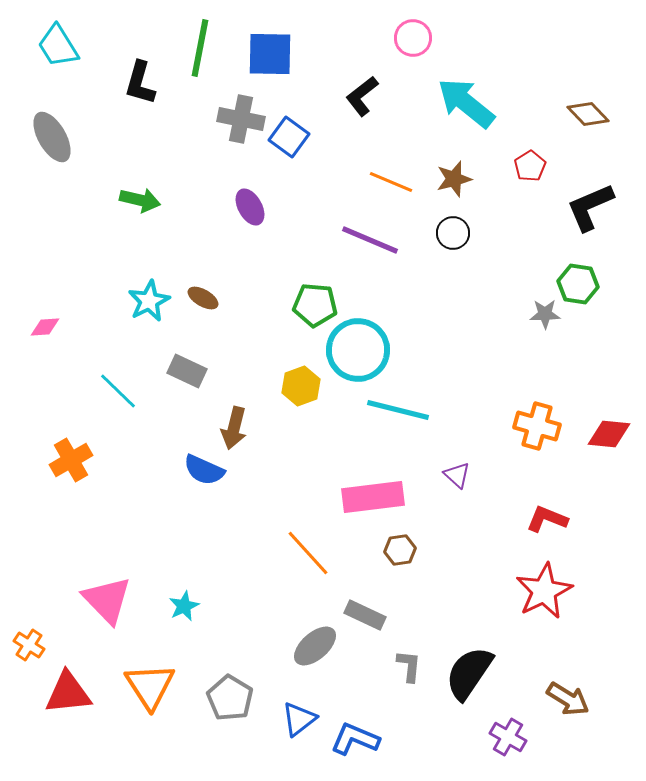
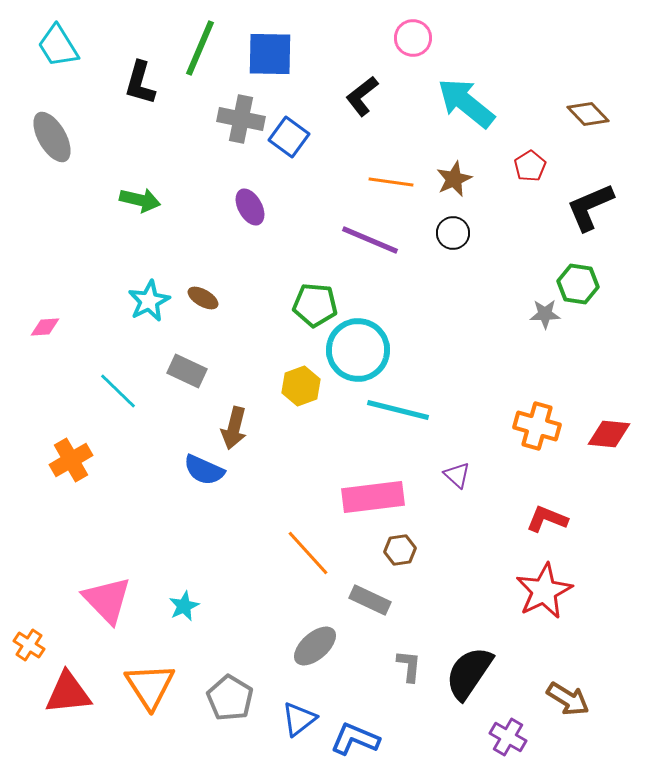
green line at (200, 48): rotated 12 degrees clockwise
brown star at (454, 179): rotated 9 degrees counterclockwise
orange line at (391, 182): rotated 15 degrees counterclockwise
gray rectangle at (365, 615): moved 5 px right, 15 px up
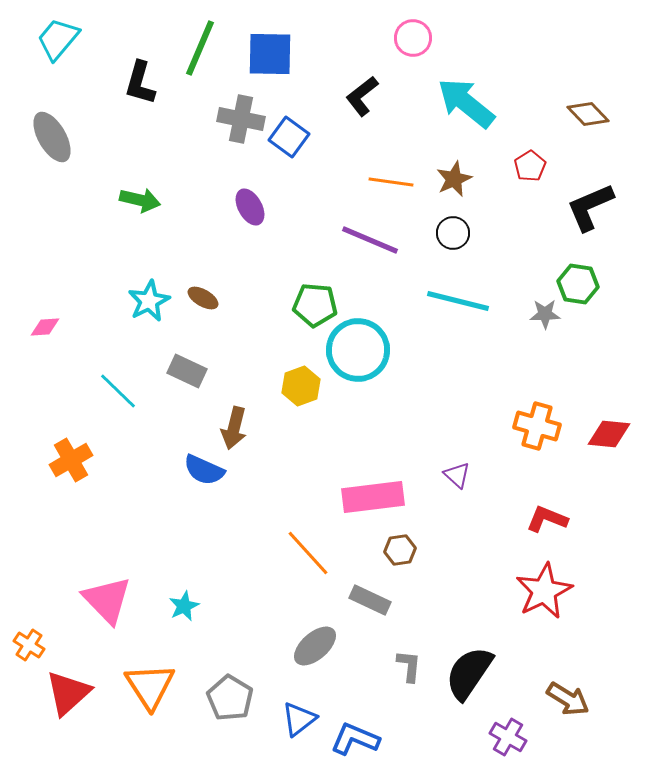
cyan trapezoid at (58, 46): moved 7 px up; rotated 72 degrees clockwise
cyan line at (398, 410): moved 60 px right, 109 px up
red triangle at (68, 693): rotated 36 degrees counterclockwise
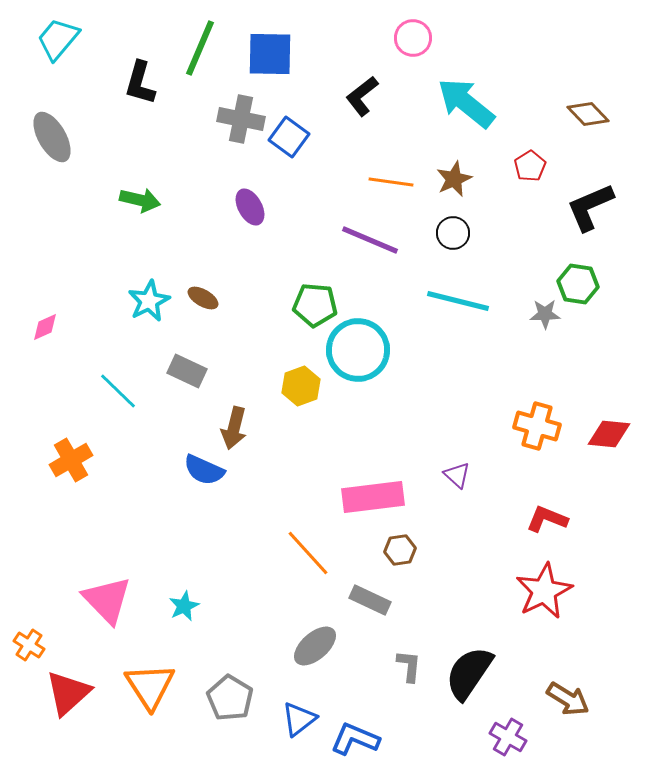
pink diamond at (45, 327): rotated 20 degrees counterclockwise
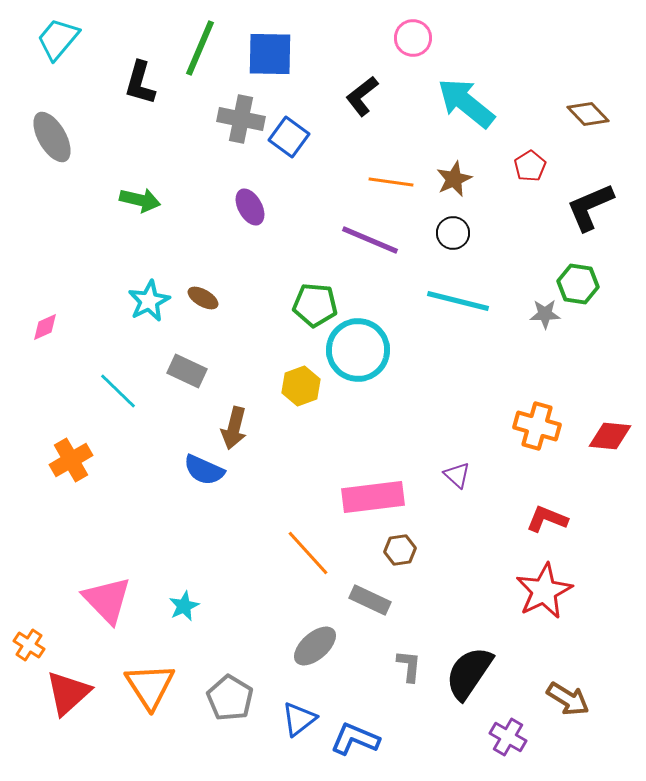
red diamond at (609, 434): moved 1 px right, 2 px down
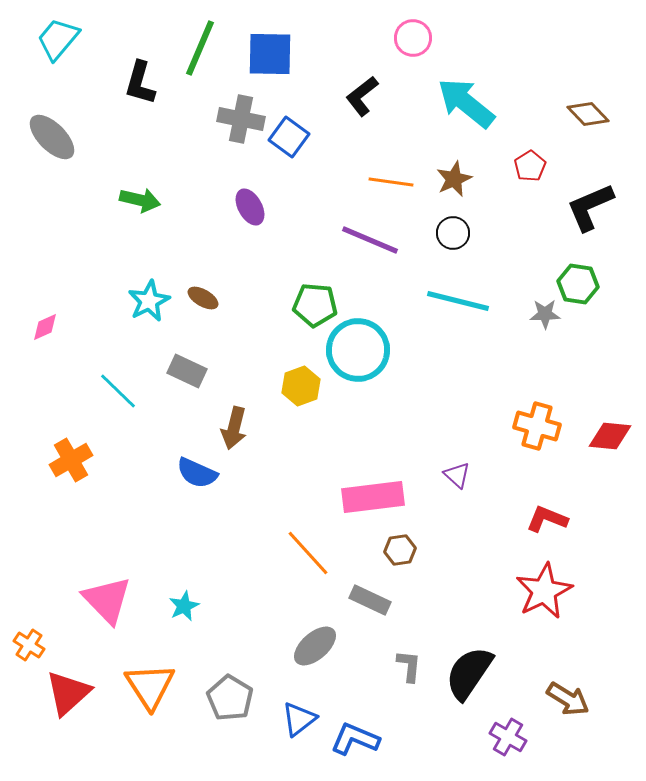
gray ellipse at (52, 137): rotated 15 degrees counterclockwise
blue semicircle at (204, 470): moved 7 px left, 3 px down
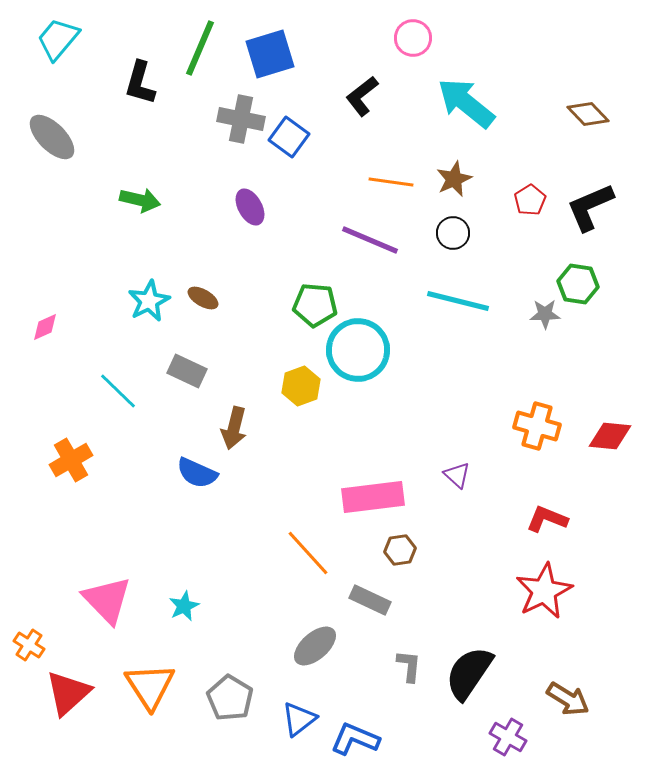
blue square at (270, 54): rotated 18 degrees counterclockwise
red pentagon at (530, 166): moved 34 px down
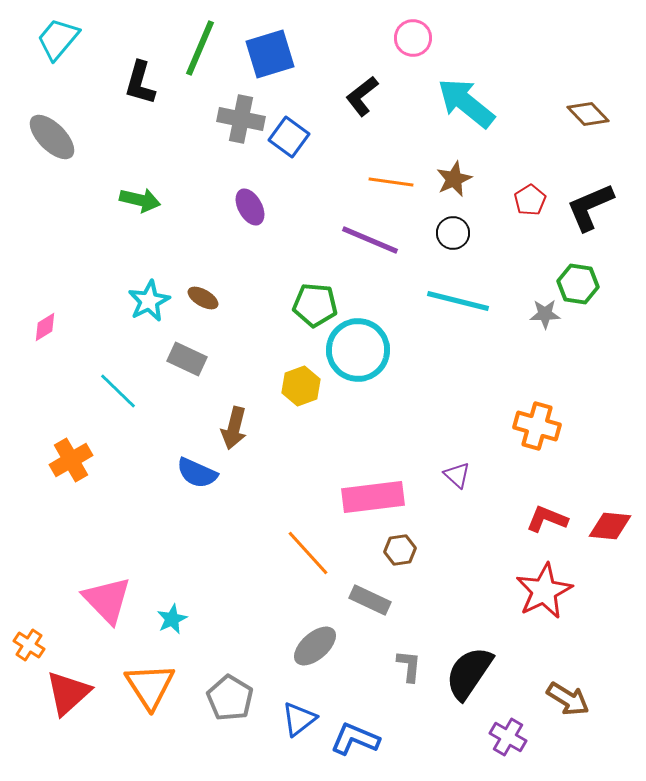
pink diamond at (45, 327): rotated 8 degrees counterclockwise
gray rectangle at (187, 371): moved 12 px up
red diamond at (610, 436): moved 90 px down
cyan star at (184, 606): moved 12 px left, 13 px down
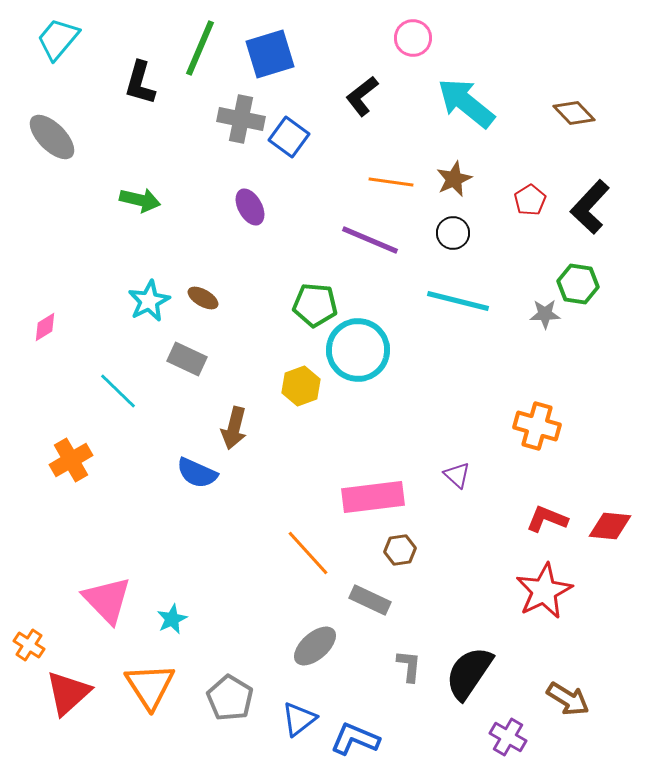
brown diamond at (588, 114): moved 14 px left, 1 px up
black L-shape at (590, 207): rotated 24 degrees counterclockwise
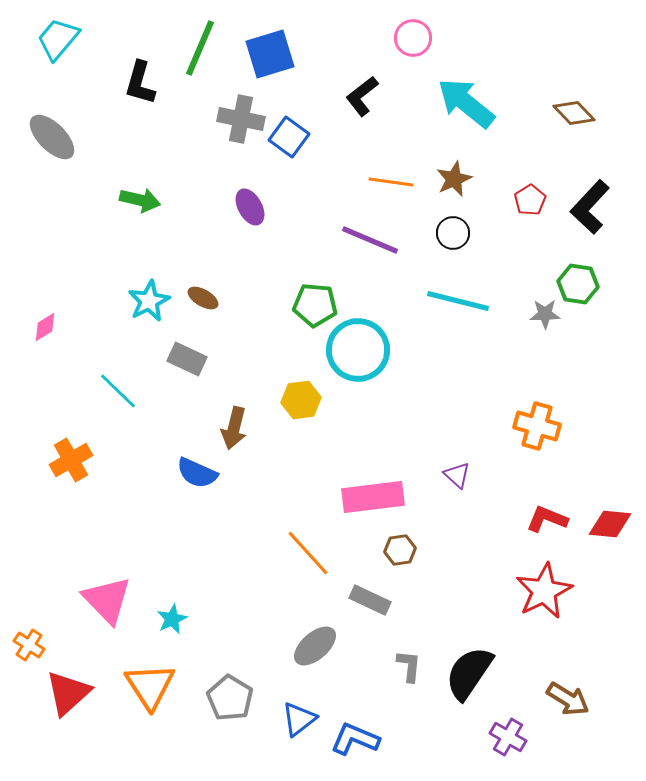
yellow hexagon at (301, 386): moved 14 px down; rotated 12 degrees clockwise
red diamond at (610, 526): moved 2 px up
